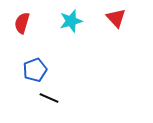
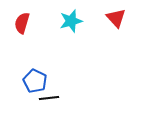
blue pentagon: moved 11 px down; rotated 25 degrees counterclockwise
black line: rotated 30 degrees counterclockwise
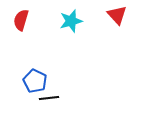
red triangle: moved 1 px right, 3 px up
red semicircle: moved 1 px left, 3 px up
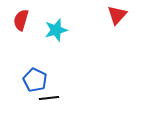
red triangle: rotated 25 degrees clockwise
cyan star: moved 15 px left, 9 px down
blue pentagon: moved 1 px up
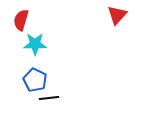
cyan star: moved 21 px left, 14 px down; rotated 15 degrees clockwise
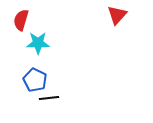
cyan star: moved 3 px right, 1 px up
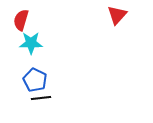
cyan star: moved 7 px left
black line: moved 8 px left
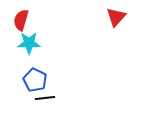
red triangle: moved 1 px left, 2 px down
cyan star: moved 2 px left
black line: moved 4 px right
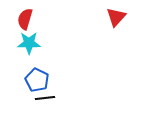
red semicircle: moved 4 px right, 1 px up
blue pentagon: moved 2 px right
